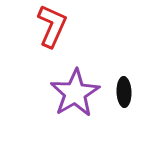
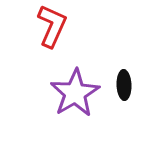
black ellipse: moved 7 px up
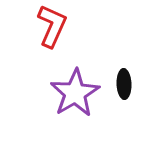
black ellipse: moved 1 px up
